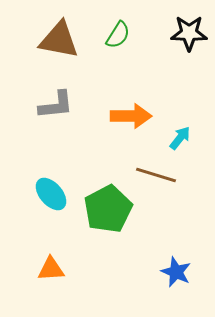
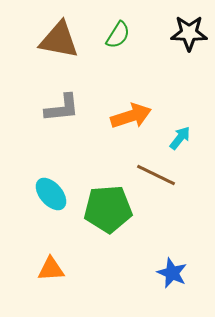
gray L-shape: moved 6 px right, 3 px down
orange arrow: rotated 18 degrees counterclockwise
brown line: rotated 9 degrees clockwise
green pentagon: rotated 24 degrees clockwise
blue star: moved 4 px left, 1 px down
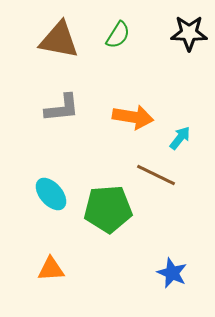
orange arrow: moved 2 px right, 1 px down; rotated 27 degrees clockwise
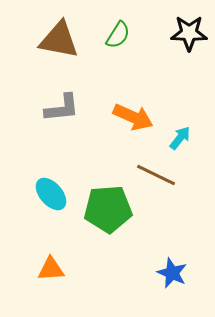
orange arrow: rotated 15 degrees clockwise
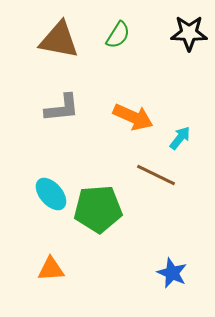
green pentagon: moved 10 px left
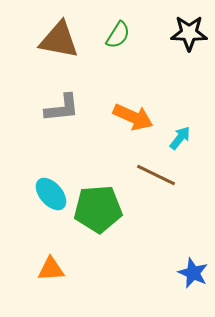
blue star: moved 21 px right
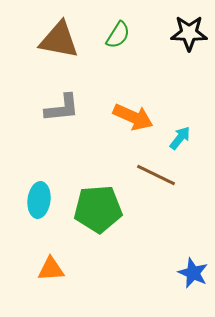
cyan ellipse: moved 12 px left, 6 px down; rotated 48 degrees clockwise
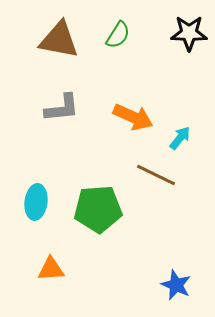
cyan ellipse: moved 3 px left, 2 px down
blue star: moved 17 px left, 12 px down
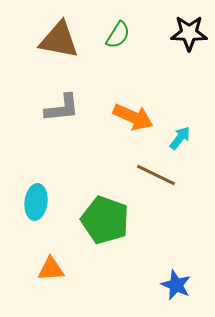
green pentagon: moved 7 px right, 11 px down; rotated 24 degrees clockwise
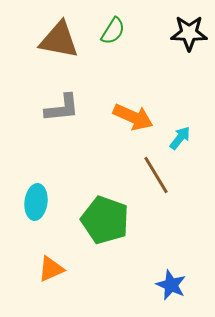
green semicircle: moved 5 px left, 4 px up
brown line: rotated 33 degrees clockwise
orange triangle: rotated 20 degrees counterclockwise
blue star: moved 5 px left
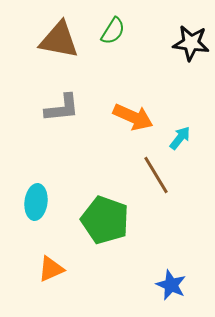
black star: moved 2 px right, 10 px down; rotated 6 degrees clockwise
